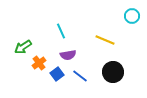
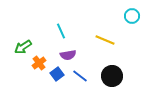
black circle: moved 1 px left, 4 px down
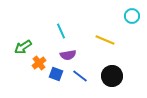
blue square: moved 1 px left; rotated 32 degrees counterclockwise
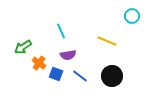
yellow line: moved 2 px right, 1 px down
orange cross: rotated 16 degrees counterclockwise
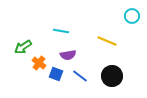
cyan line: rotated 56 degrees counterclockwise
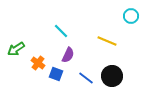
cyan circle: moved 1 px left
cyan line: rotated 35 degrees clockwise
green arrow: moved 7 px left, 2 px down
purple semicircle: rotated 56 degrees counterclockwise
orange cross: moved 1 px left
blue line: moved 6 px right, 2 px down
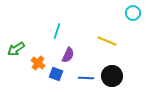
cyan circle: moved 2 px right, 3 px up
cyan line: moved 4 px left; rotated 63 degrees clockwise
blue line: rotated 35 degrees counterclockwise
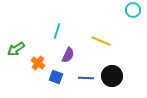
cyan circle: moved 3 px up
yellow line: moved 6 px left
blue square: moved 3 px down
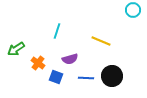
purple semicircle: moved 2 px right, 4 px down; rotated 49 degrees clockwise
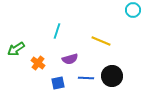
blue square: moved 2 px right, 6 px down; rotated 32 degrees counterclockwise
